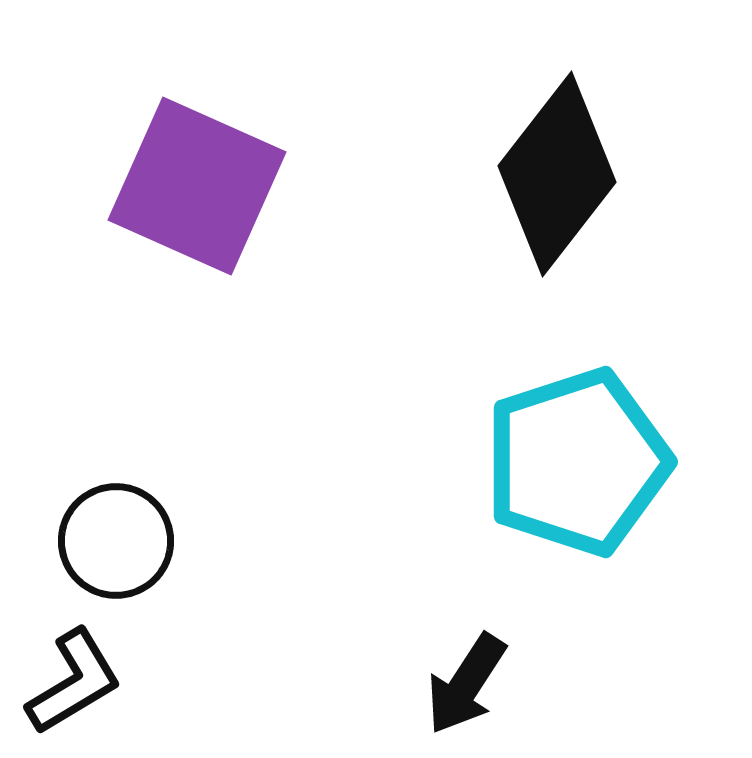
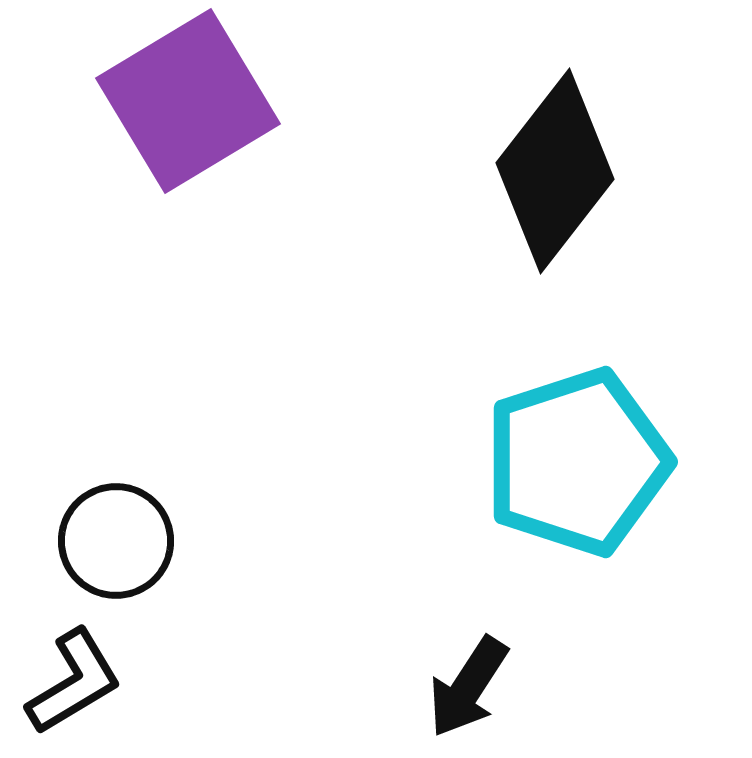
black diamond: moved 2 px left, 3 px up
purple square: moved 9 px left, 85 px up; rotated 35 degrees clockwise
black arrow: moved 2 px right, 3 px down
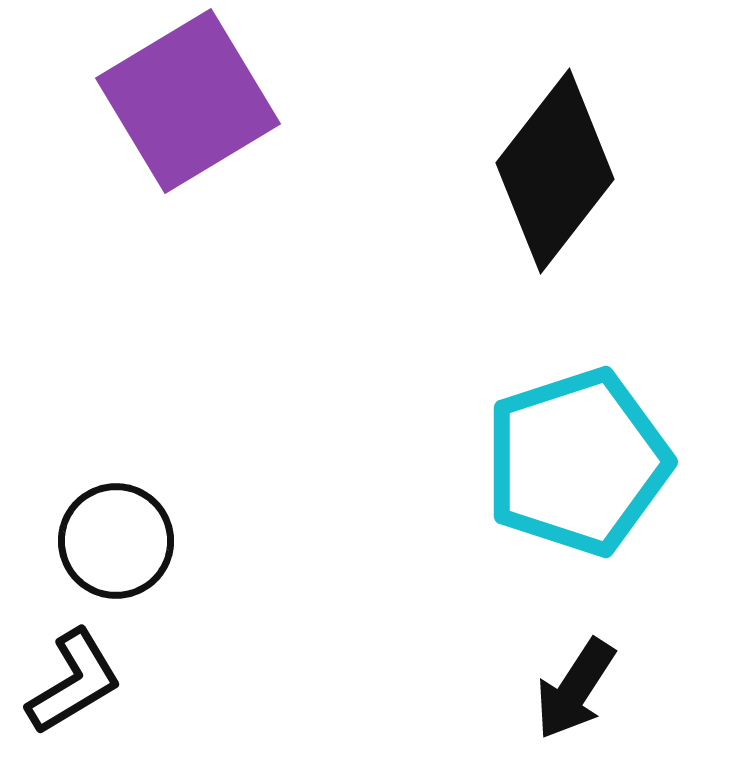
black arrow: moved 107 px right, 2 px down
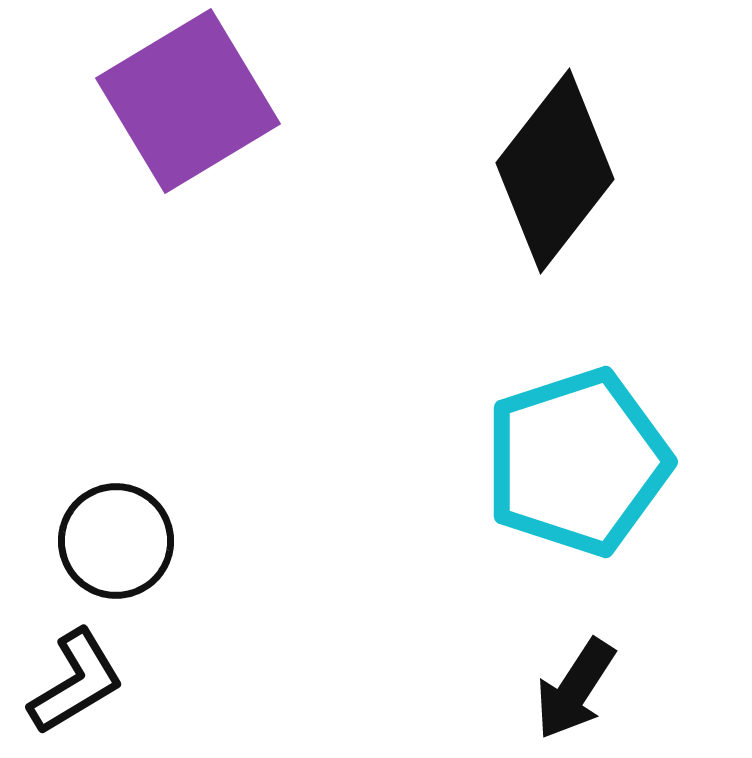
black L-shape: moved 2 px right
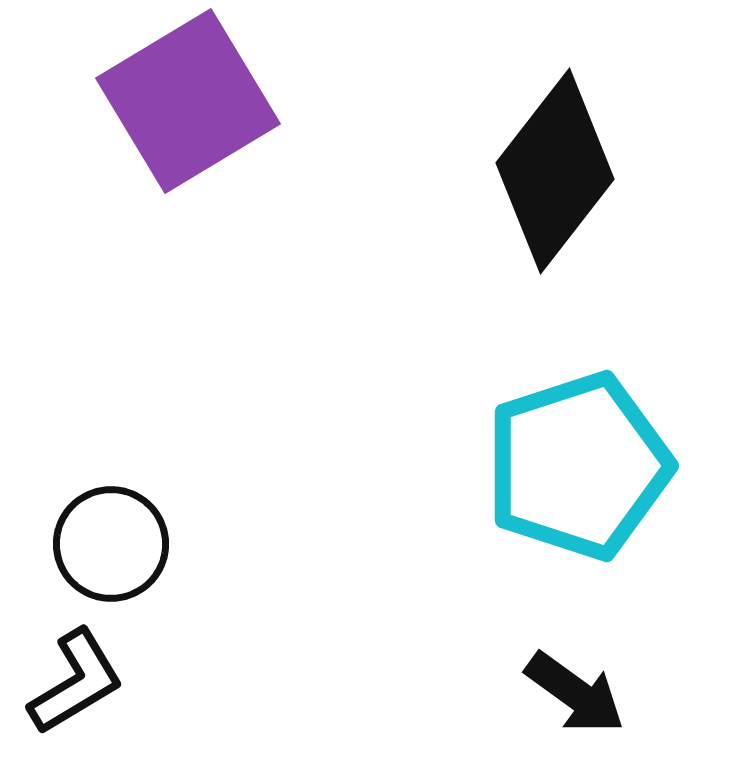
cyan pentagon: moved 1 px right, 4 px down
black circle: moved 5 px left, 3 px down
black arrow: moved 4 px down; rotated 87 degrees counterclockwise
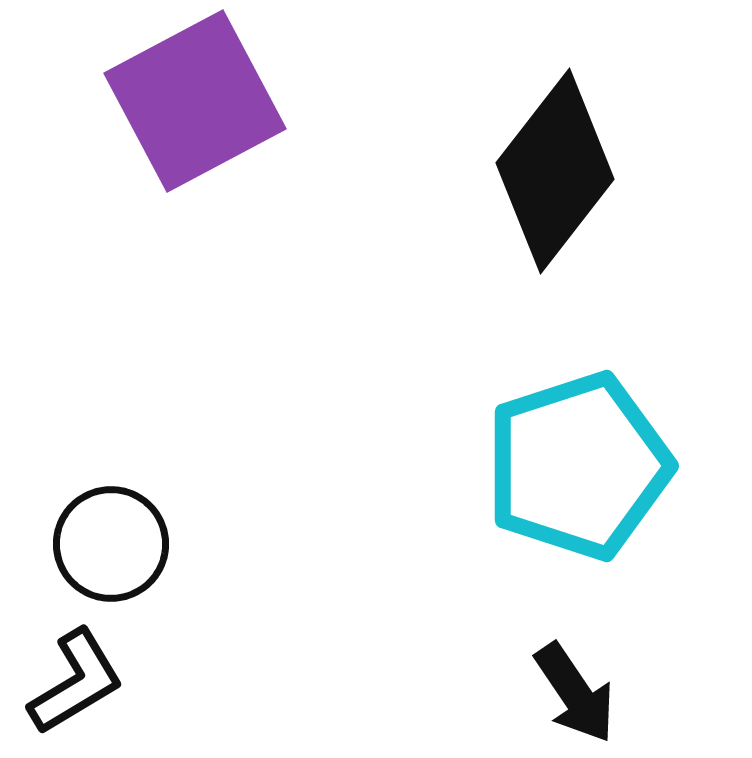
purple square: moved 7 px right; rotated 3 degrees clockwise
black arrow: rotated 20 degrees clockwise
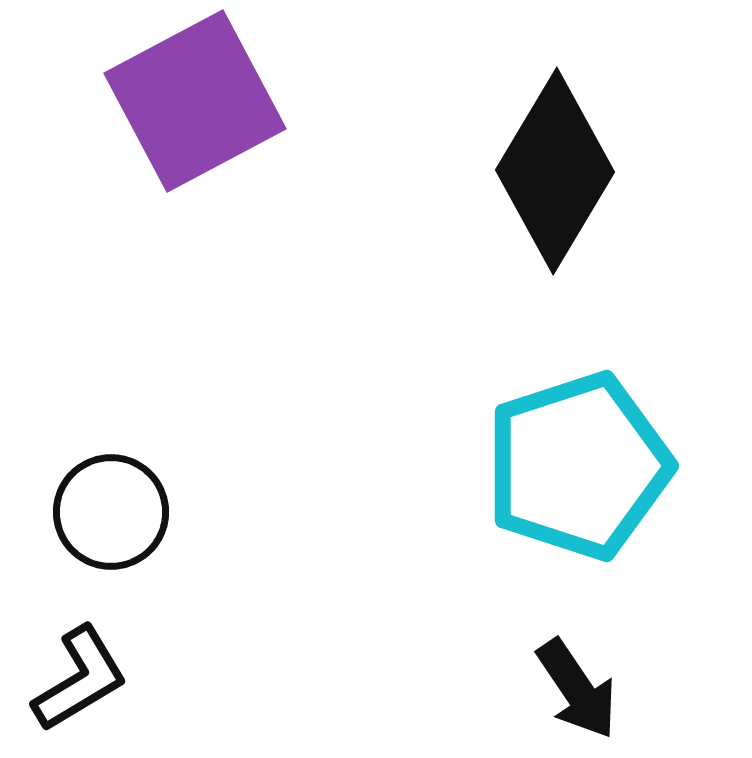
black diamond: rotated 7 degrees counterclockwise
black circle: moved 32 px up
black L-shape: moved 4 px right, 3 px up
black arrow: moved 2 px right, 4 px up
